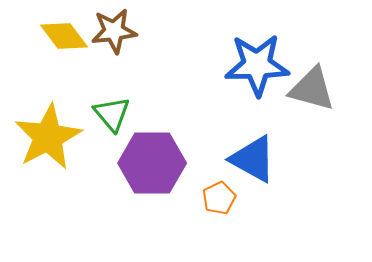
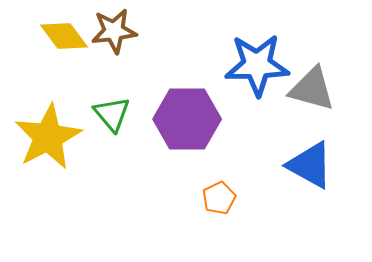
blue triangle: moved 57 px right, 6 px down
purple hexagon: moved 35 px right, 44 px up
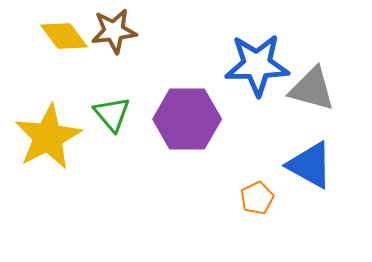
orange pentagon: moved 38 px right
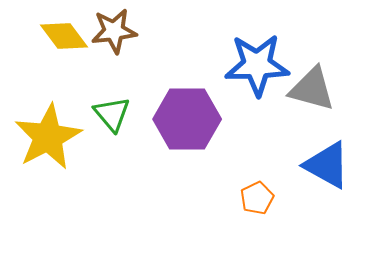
blue triangle: moved 17 px right
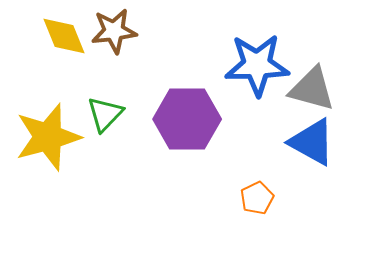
yellow diamond: rotated 15 degrees clockwise
green triangle: moved 7 px left; rotated 24 degrees clockwise
yellow star: rotated 12 degrees clockwise
blue triangle: moved 15 px left, 23 px up
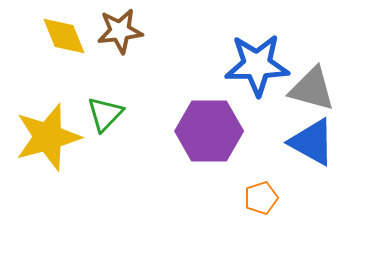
brown star: moved 6 px right
purple hexagon: moved 22 px right, 12 px down
orange pentagon: moved 4 px right; rotated 8 degrees clockwise
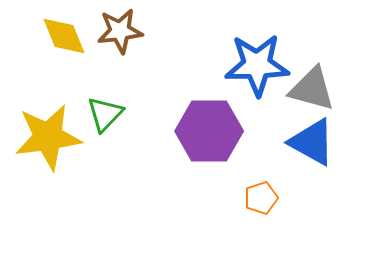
yellow star: rotated 8 degrees clockwise
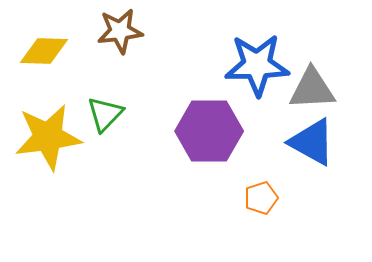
yellow diamond: moved 20 px left, 15 px down; rotated 66 degrees counterclockwise
gray triangle: rotated 18 degrees counterclockwise
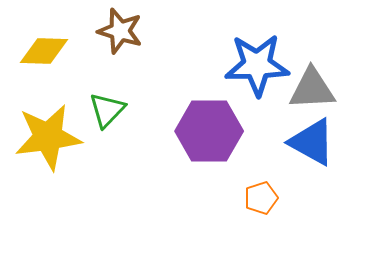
brown star: rotated 24 degrees clockwise
green triangle: moved 2 px right, 4 px up
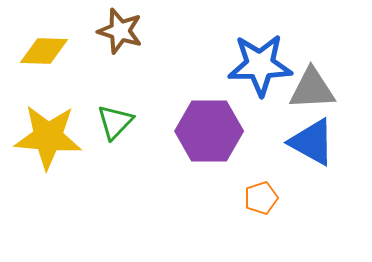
blue star: moved 3 px right
green triangle: moved 8 px right, 12 px down
yellow star: rotated 12 degrees clockwise
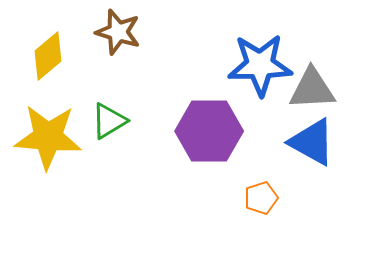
brown star: moved 2 px left, 1 px down
yellow diamond: moved 4 px right, 5 px down; rotated 42 degrees counterclockwise
green triangle: moved 6 px left, 1 px up; rotated 15 degrees clockwise
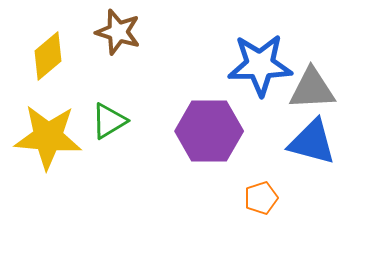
blue triangle: rotated 14 degrees counterclockwise
